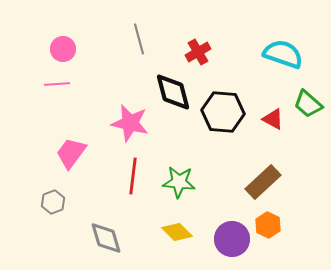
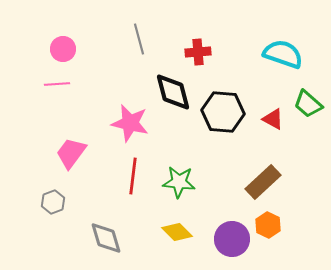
red cross: rotated 25 degrees clockwise
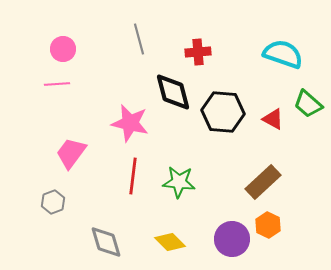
yellow diamond: moved 7 px left, 10 px down
gray diamond: moved 4 px down
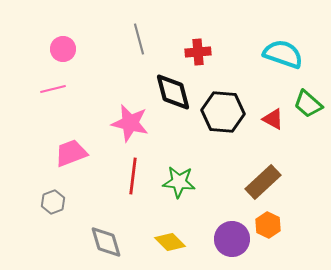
pink line: moved 4 px left, 5 px down; rotated 10 degrees counterclockwise
pink trapezoid: rotated 32 degrees clockwise
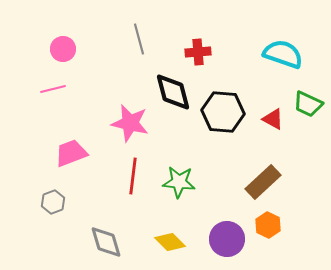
green trapezoid: rotated 16 degrees counterclockwise
purple circle: moved 5 px left
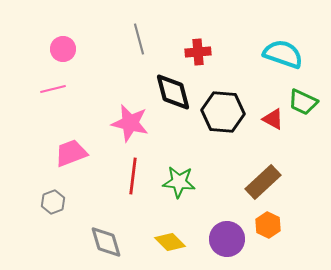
green trapezoid: moved 5 px left, 2 px up
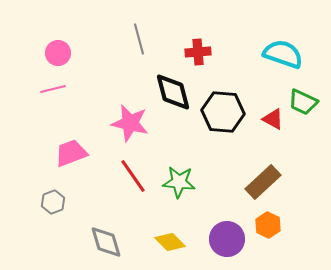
pink circle: moved 5 px left, 4 px down
red line: rotated 42 degrees counterclockwise
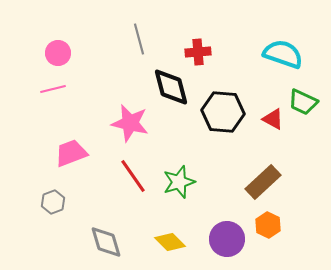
black diamond: moved 2 px left, 5 px up
green star: rotated 24 degrees counterclockwise
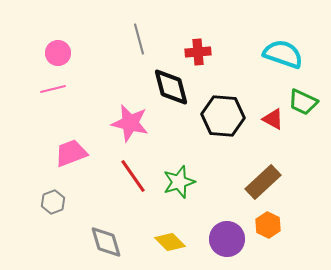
black hexagon: moved 4 px down
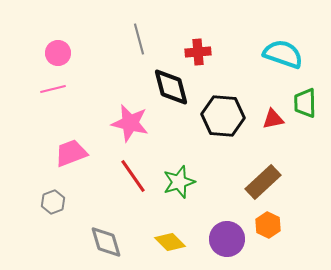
green trapezoid: moved 2 px right, 1 px down; rotated 64 degrees clockwise
red triangle: rotated 40 degrees counterclockwise
